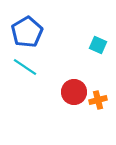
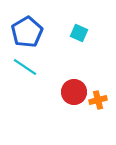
cyan square: moved 19 px left, 12 px up
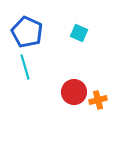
blue pentagon: rotated 16 degrees counterclockwise
cyan line: rotated 40 degrees clockwise
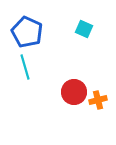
cyan square: moved 5 px right, 4 px up
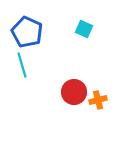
cyan line: moved 3 px left, 2 px up
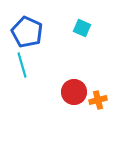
cyan square: moved 2 px left, 1 px up
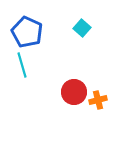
cyan square: rotated 18 degrees clockwise
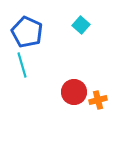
cyan square: moved 1 px left, 3 px up
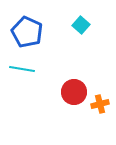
cyan line: moved 4 px down; rotated 65 degrees counterclockwise
orange cross: moved 2 px right, 4 px down
